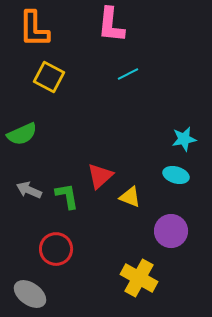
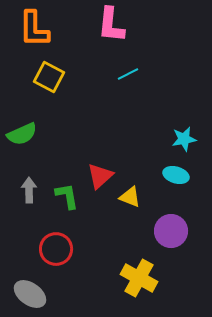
gray arrow: rotated 65 degrees clockwise
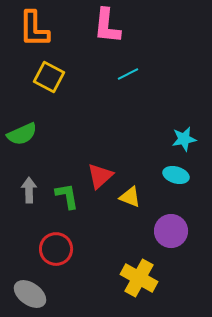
pink L-shape: moved 4 px left, 1 px down
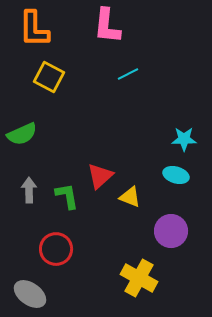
cyan star: rotated 10 degrees clockwise
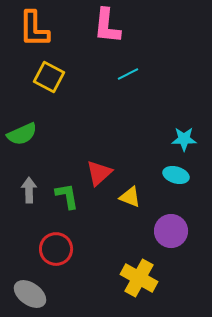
red triangle: moved 1 px left, 3 px up
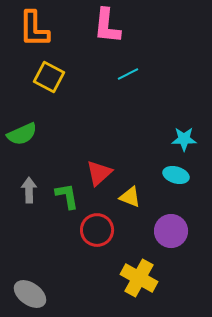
red circle: moved 41 px right, 19 px up
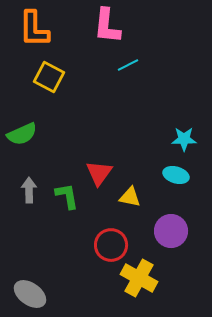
cyan line: moved 9 px up
red triangle: rotated 12 degrees counterclockwise
yellow triangle: rotated 10 degrees counterclockwise
red circle: moved 14 px right, 15 px down
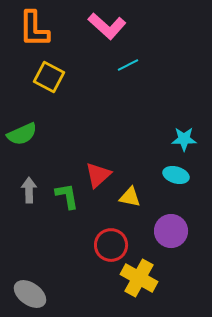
pink L-shape: rotated 54 degrees counterclockwise
red triangle: moved 1 px left, 2 px down; rotated 12 degrees clockwise
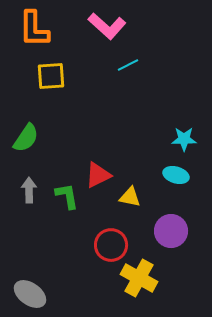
yellow square: moved 2 px right, 1 px up; rotated 32 degrees counterclockwise
green semicircle: moved 4 px right, 4 px down; rotated 32 degrees counterclockwise
red triangle: rotated 16 degrees clockwise
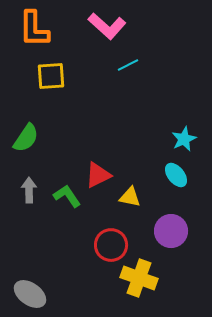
cyan star: rotated 25 degrees counterclockwise
cyan ellipse: rotated 35 degrees clockwise
green L-shape: rotated 24 degrees counterclockwise
yellow cross: rotated 9 degrees counterclockwise
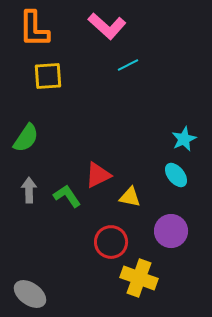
yellow square: moved 3 px left
red circle: moved 3 px up
